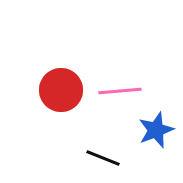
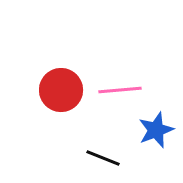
pink line: moved 1 px up
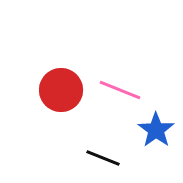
pink line: rotated 27 degrees clockwise
blue star: rotated 15 degrees counterclockwise
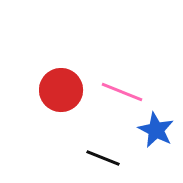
pink line: moved 2 px right, 2 px down
blue star: rotated 9 degrees counterclockwise
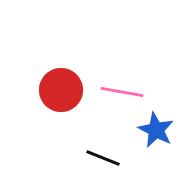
pink line: rotated 12 degrees counterclockwise
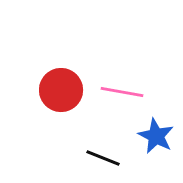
blue star: moved 6 px down
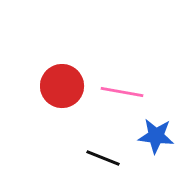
red circle: moved 1 px right, 4 px up
blue star: rotated 21 degrees counterclockwise
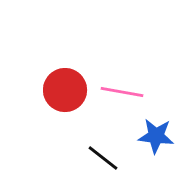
red circle: moved 3 px right, 4 px down
black line: rotated 16 degrees clockwise
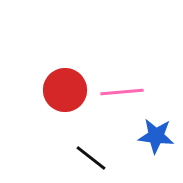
pink line: rotated 15 degrees counterclockwise
black line: moved 12 px left
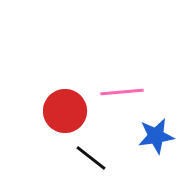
red circle: moved 21 px down
blue star: rotated 15 degrees counterclockwise
